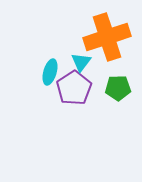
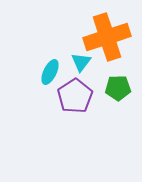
cyan ellipse: rotated 10 degrees clockwise
purple pentagon: moved 1 px right, 8 px down
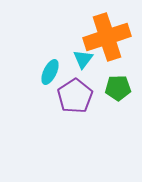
cyan triangle: moved 2 px right, 3 px up
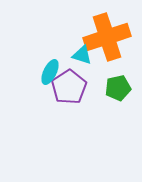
cyan triangle: moved 1 px left, 4 px up; rotated 50 degrees counterclockwise
green pentagon: rotated 10 degrees counterclockwise
purple pentagon: moved 6 px left, 9 px up
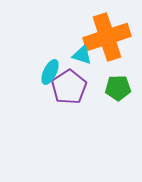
green pentagon: rotated 10 degrees clockwise
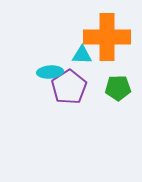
orange cross: rotated 18 degrees clockwise
cyan triangle: rotated 15 degrees counterclockwise
cyan ellipse: rotated 60 degrees clockwise
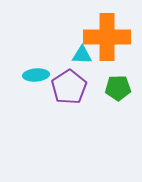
cyan ellipse: moved 14 px left, 3 px down
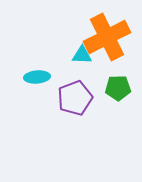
orange cross: rotated 27 degrees counterclockwise
cyan ellipse: moved 1 px right, 2 px down
purple pentagon: moved 6 px right, 11 px down; rotated 12 degrees clockwise
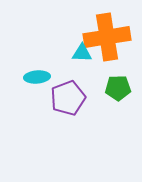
orange cross: rotated 18 degrees clockwise
cyan triangle: moved 2 px up
purple pentagon: moved 7 px left
